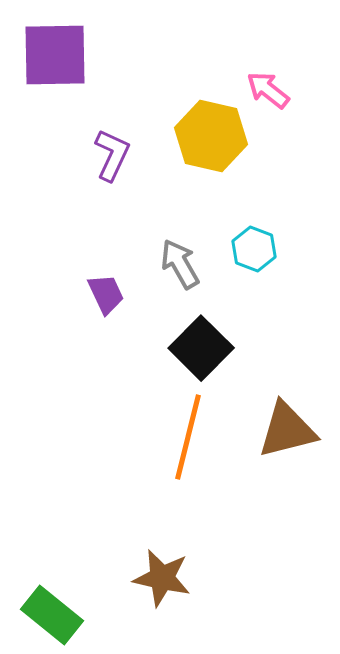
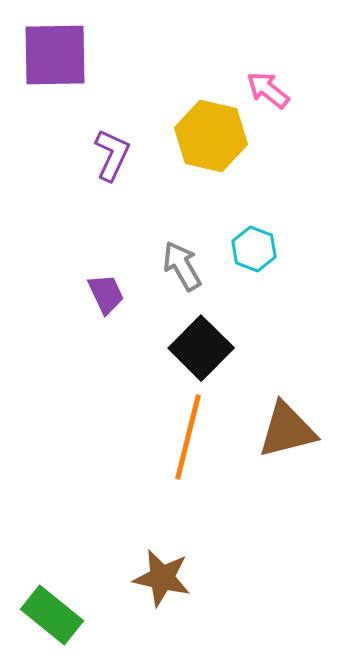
gray arrow: moved 2 px right, 2 px down
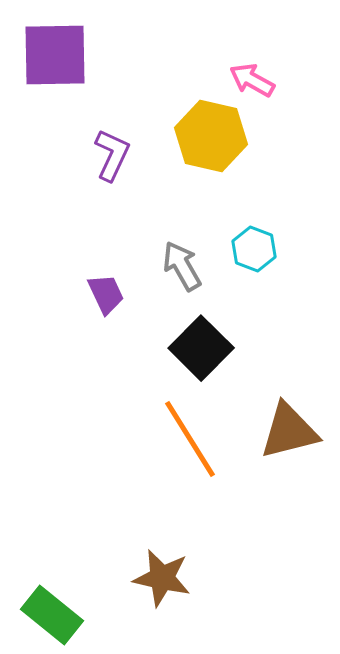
pink arrow: moved 16 px left, 10 px up; rotated 9 degrees counterclockwise
brown triangle: moved 2 px right, 1 px down
orange line: moved 2 px right, 2 px down; rotated 46 degrees counterclockwise
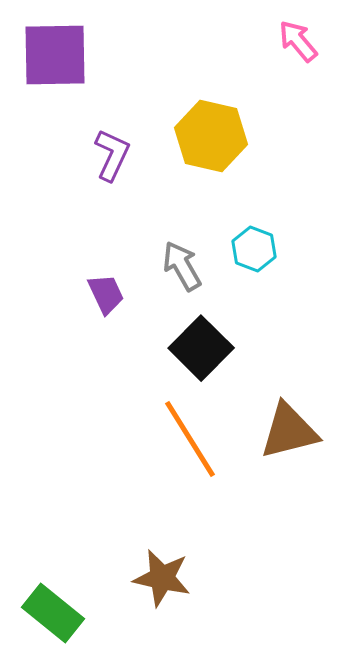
pink arrow: moved 46 px right, 39 px up; rotated 21 degrees clockwise
green rectangle: moved 1 px right, 2 px up
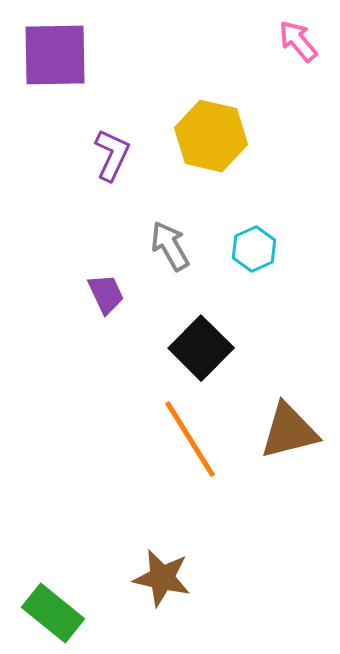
cyan hexagon: rotated 15 degrees clockwise
gray arrow: moved 12 px left, 20 px up
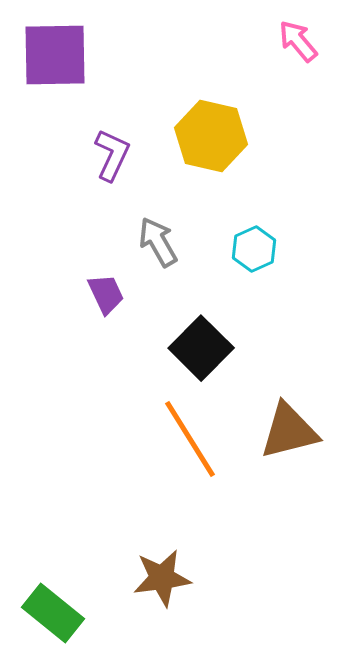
gray arrow: moved 12 px left, 4 px up
brown star: rotated 20 degrees counterclockwise
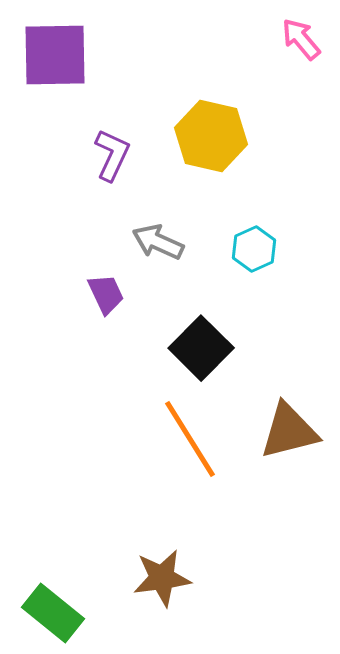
pink arrow: moved 3 px right, 2 px up
gray arrow: rotated 36 degrees counterclockwise
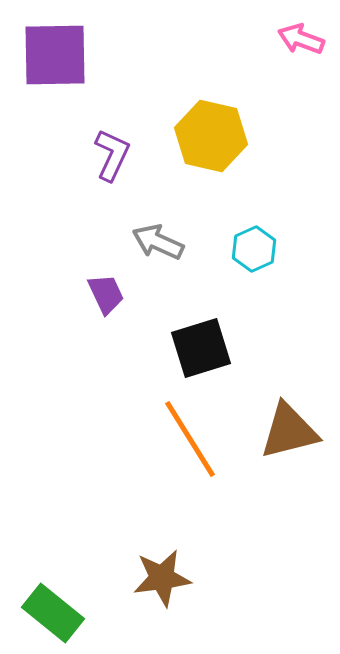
pink arrow: rotated 30 degrees counterclockwise
black square: rotated 28 degrees clockwise
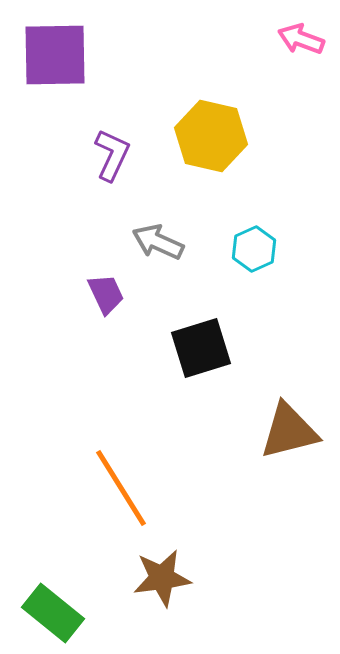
orange line: moved 69 px left, 49 px down
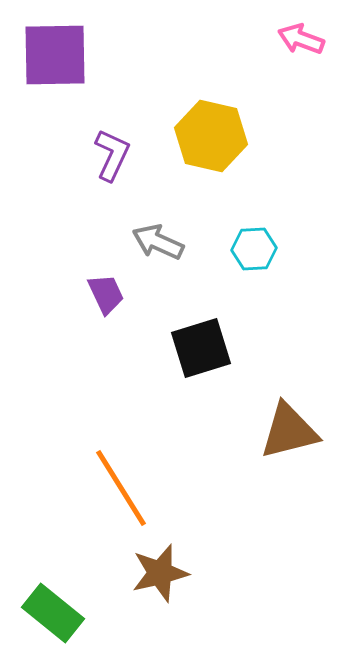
cyan hexagon: rotated 21 degrees clockwise
brown star: moved 2 px left, 5 px up; rotated 6 degrees counterclockwise
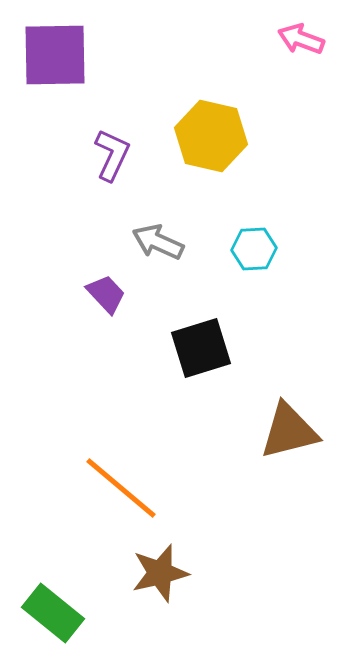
purple trapezoid: rotated 18 degrees counterclockwise
orange line: rotated 18 degrees counterclockwise
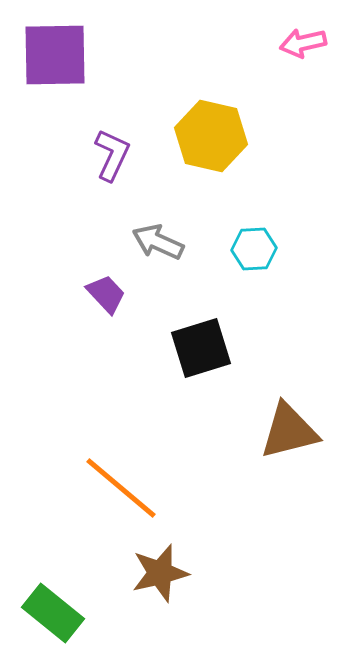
pink arrow: moved 2 px right, 4 px down; rotated 33 degrees counterclockwise
